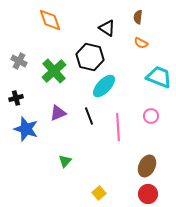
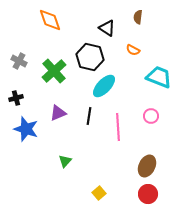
orange semicircle: moved 8 px left, 7 px down
black line: rotated 30 degrees clockwise
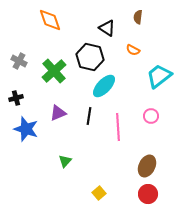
cyan trapezoid: moved 1 px up; rotated 60 degrees counterclockwise
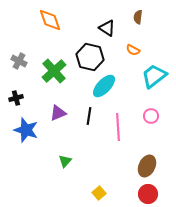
cyan trapezoid: moved 5 px left
blue star: moved 1 px down
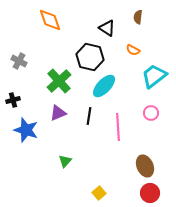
green cross: moved 5 px right, 10 px down
black cross: moved 3 px left, 2 px down
pink circle: moved 3 px up
brown ellipse: moved 2 px left; rotated 50 degrees counterclockwise
red circle: moved 2 px right, 1 px up
